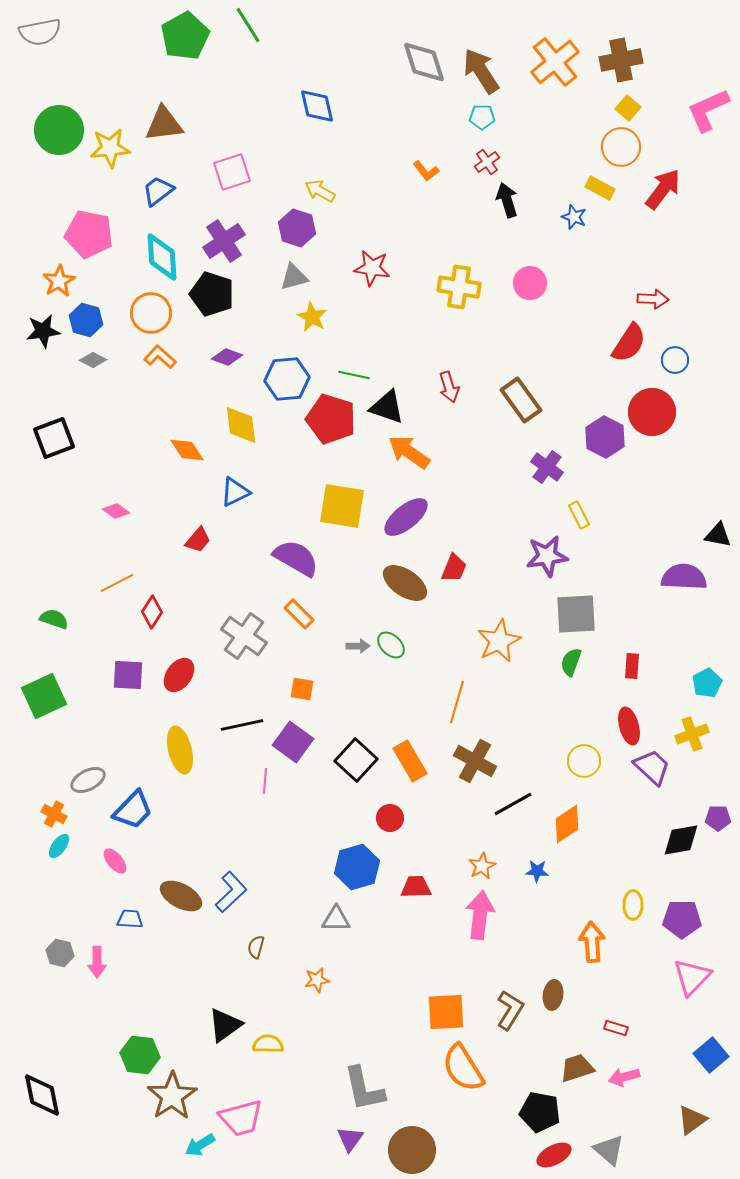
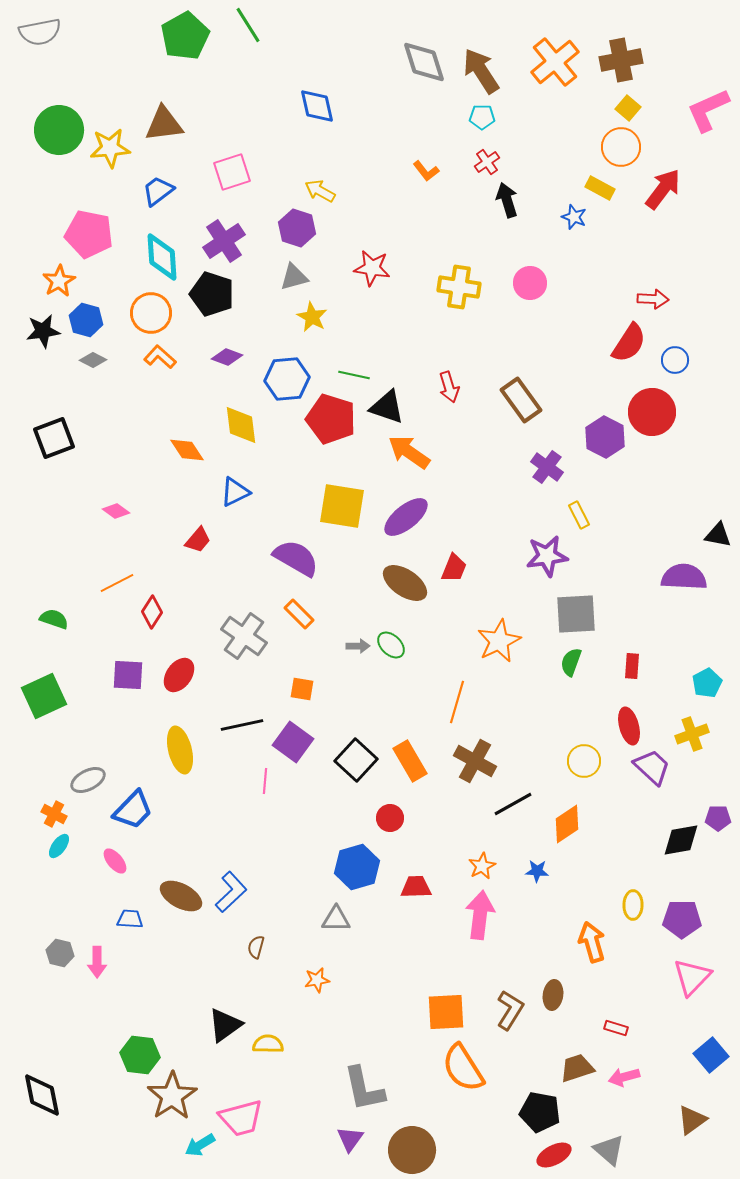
orange arrow at (592, 942): rotated 12 degrees counterclockwise
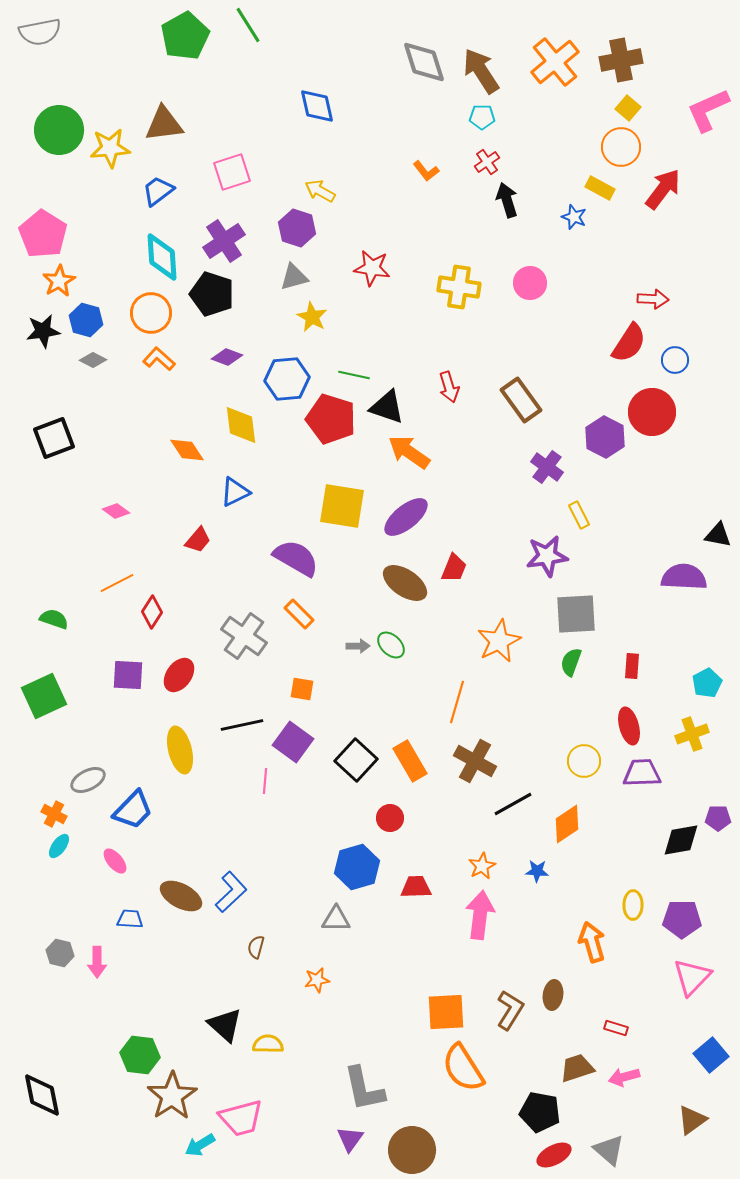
pink pentagon at (89, 234): moved 46 px left; rotated 21 degrees clockwise
orange L-shape at (160, 357): moved 1 px left, 2 px down
purple trapezoid at (652, 767): moved 10 px left, 6 px down; rotated 45 degrees counterclockwise
black triangle at (225, 1025): rotated 42 degrees counterclockwise
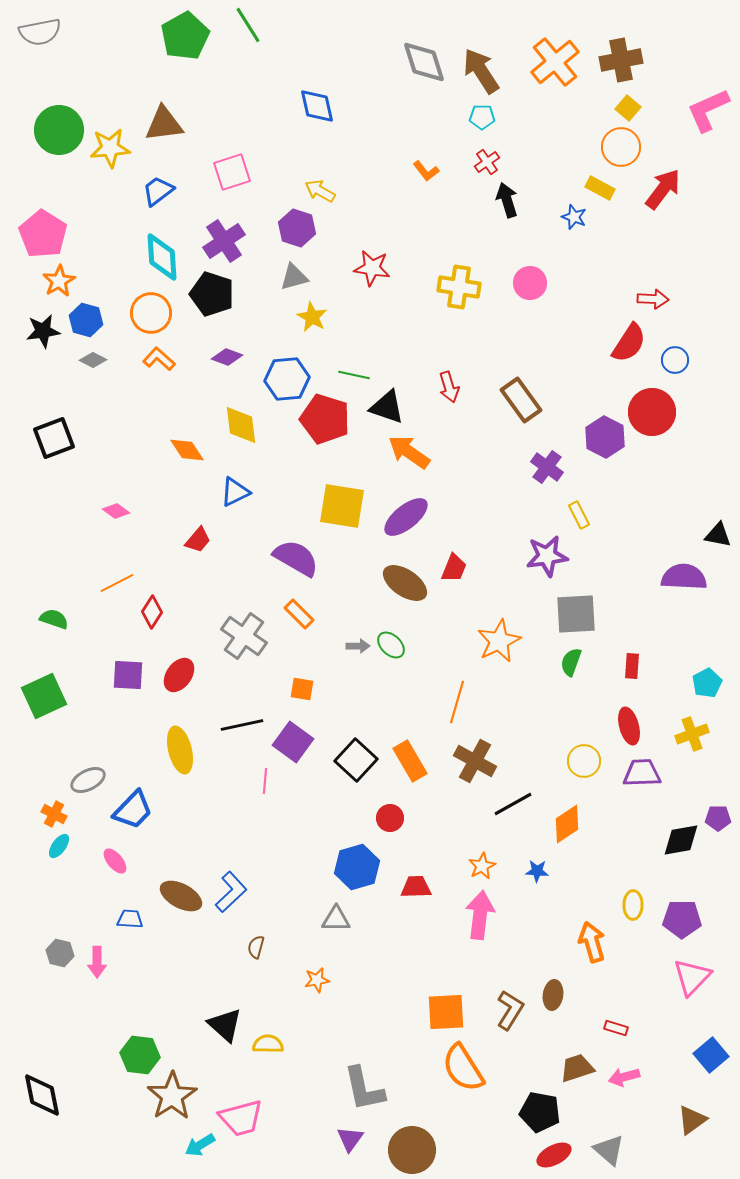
red pentagon at (331, 419): moved 6 px left
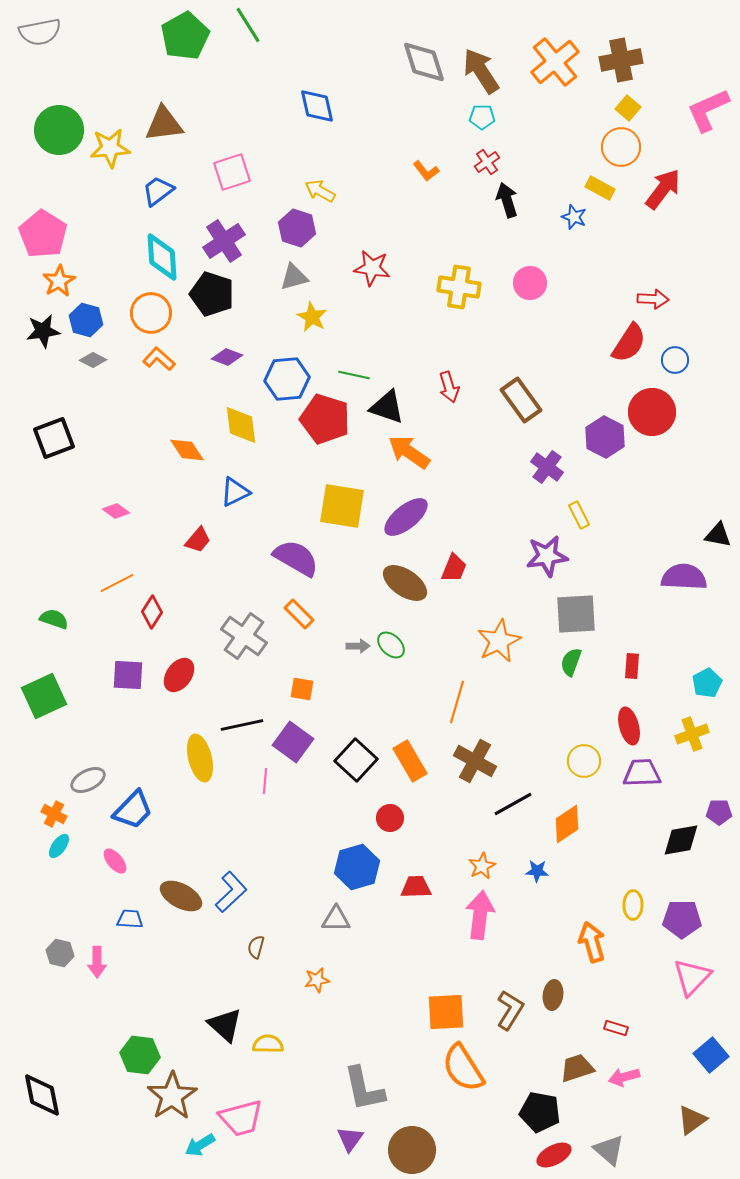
yellow ellipse at (180, 750): moved 20 px right, 8 px down
purple pentagon at (718, 818): moved 1 px right, 6 px up
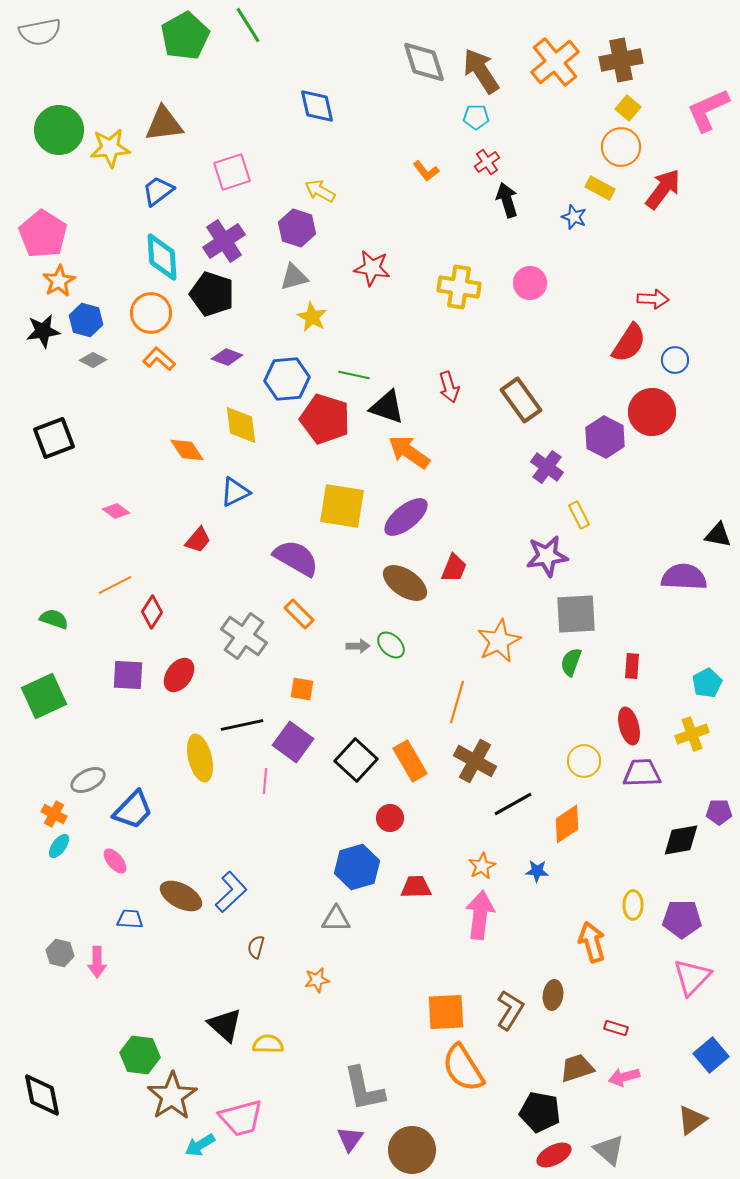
cyan pentagon at (482, 117): moved 6 px left
orange line at (117, 583): moved 2 px left, 2 px down
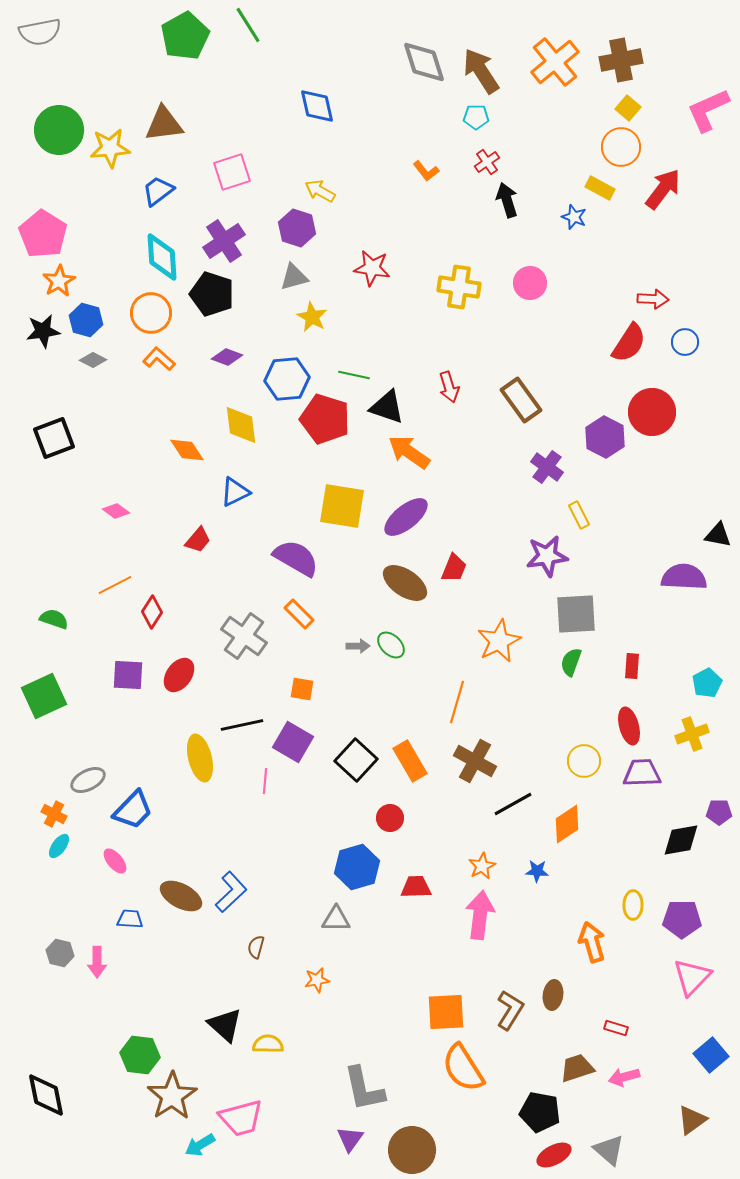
blue circle at (675, 360): moved 10 px right, 18 px up
purple square at (293, 742): rotated 6 degrees counterclockwise
black diamond at (42, 1095): moved 4 px right
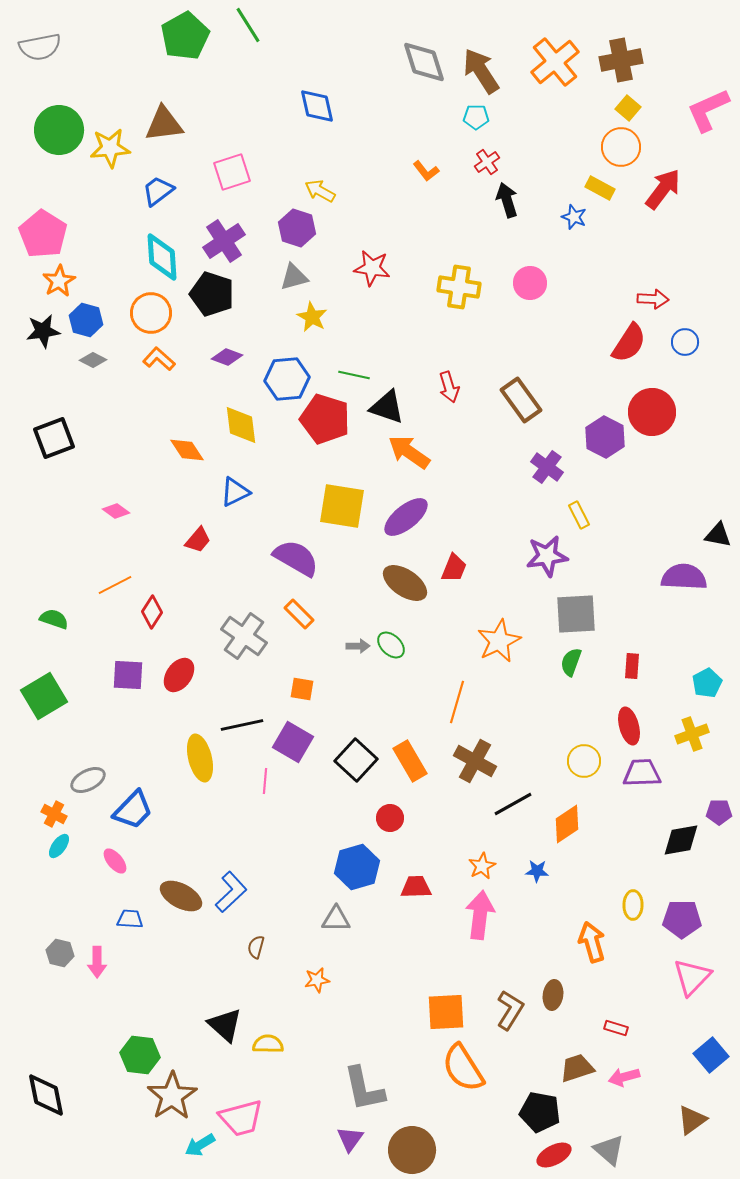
gray semicircle at (40, 32): moved 15 px down
green square at (44, 696): rotated 6 degrees counterclockwise
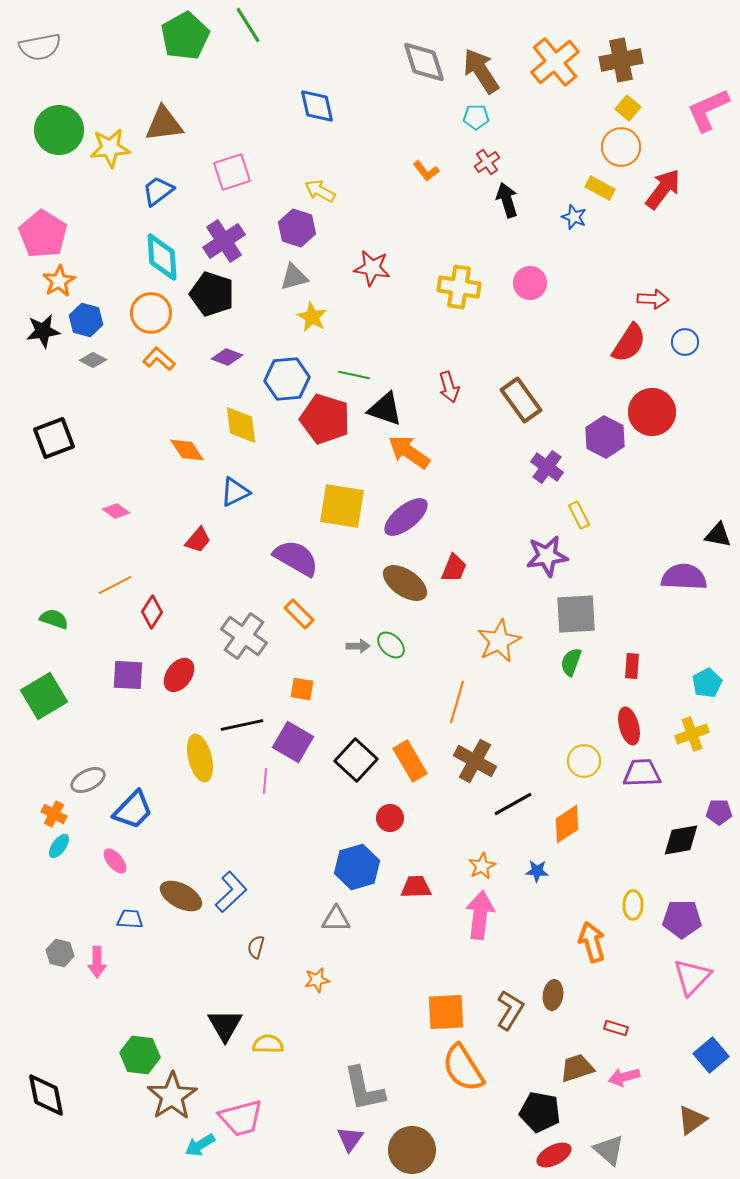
black triangle at (387, 407): moved 2 px left, 2 px down
black triangle at (225, 1025): rotated 18 degrees clockwise
